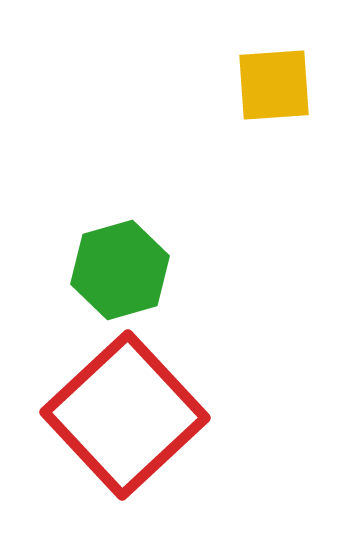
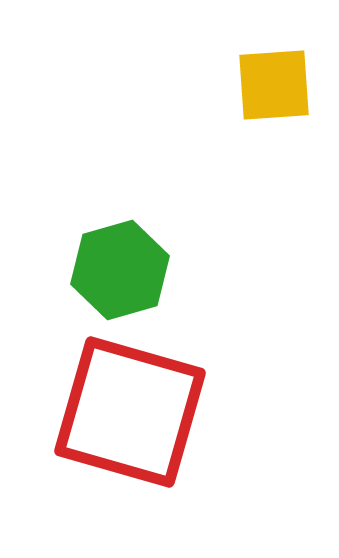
red square: moved 5 px right, 3 px up; rotated 31 degrees counterclockwise
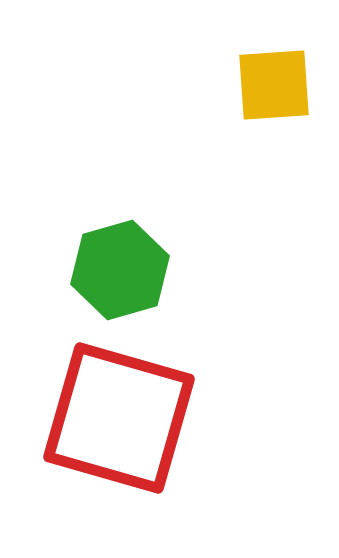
red square: moved 11 px left, 6 px down
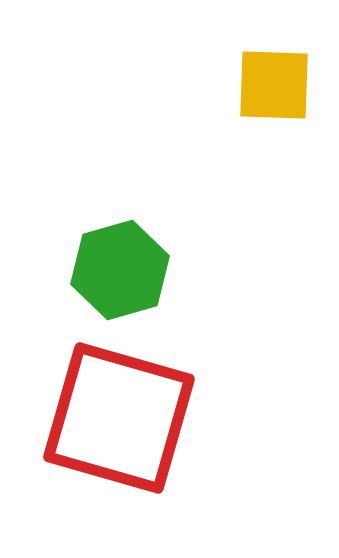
yellow square: rotated 6 degrees clockwise
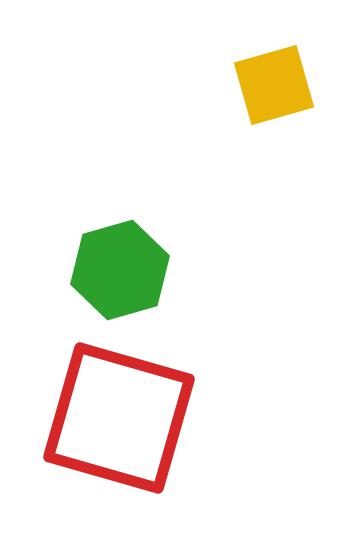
yellow square: rotated 18 degrees counterclockwise
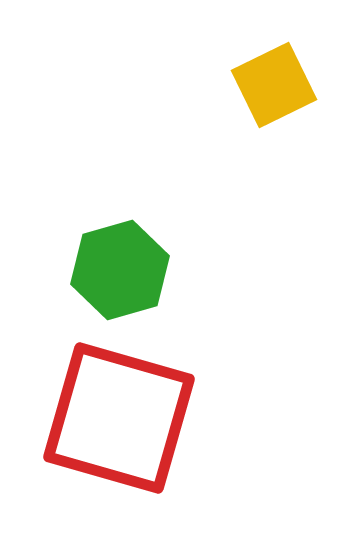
yellow square: rotated 10 degrees counterclockwise
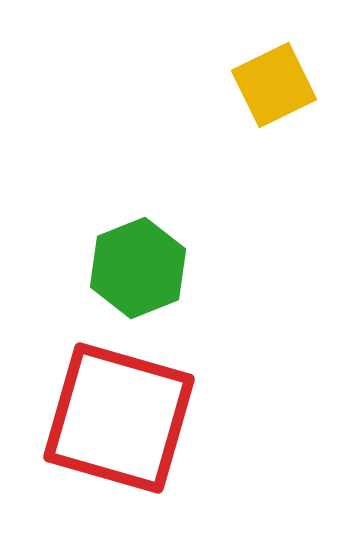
green hexagon: moved 18 px right, 2 px up; rotated 6 degrees counterclockwise
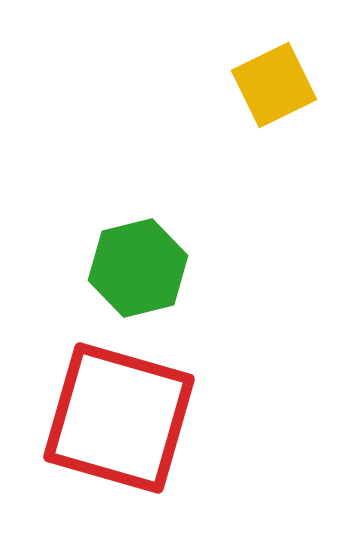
green hexagon: rotated 8 degrees clockwise
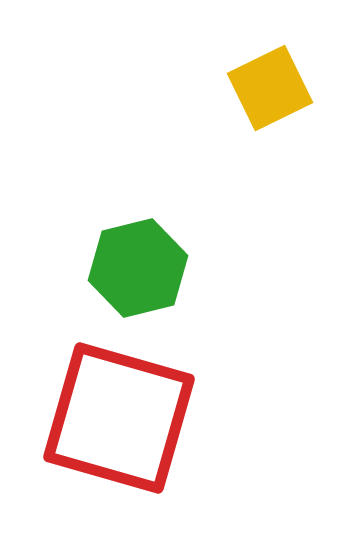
yellow square: moved 4 px left, 3 px down
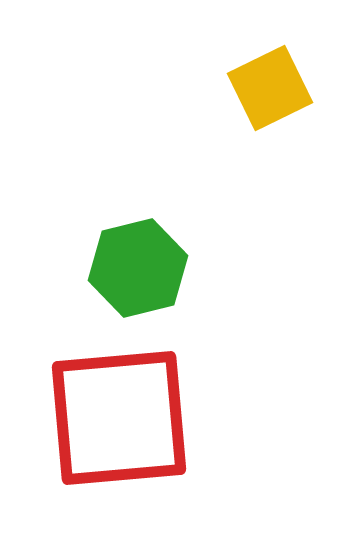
red square: rotated 21 degrees counterclockwise
